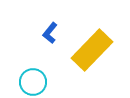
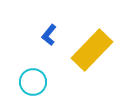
blue L-shape: moved 1 px left, 2 px down
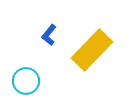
cyan circle: moved 7 px left, 1 px up
